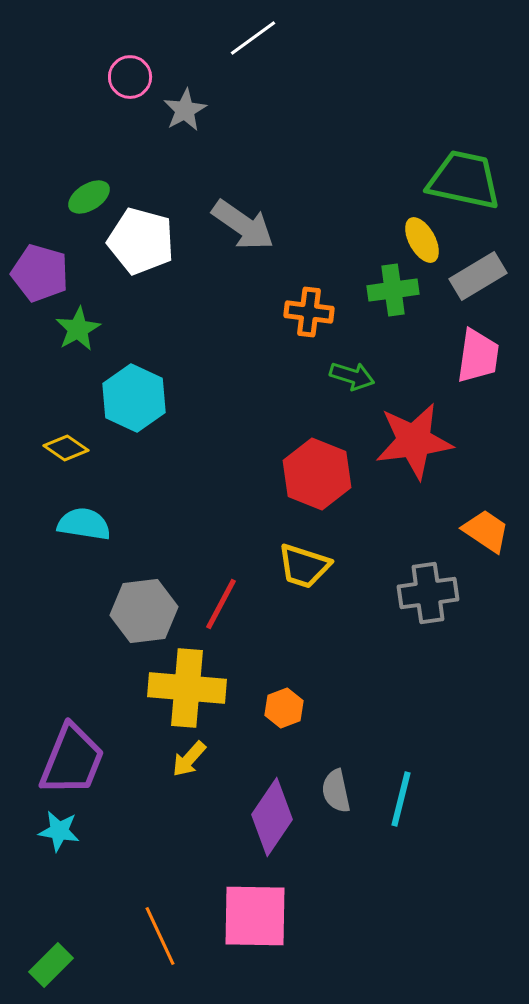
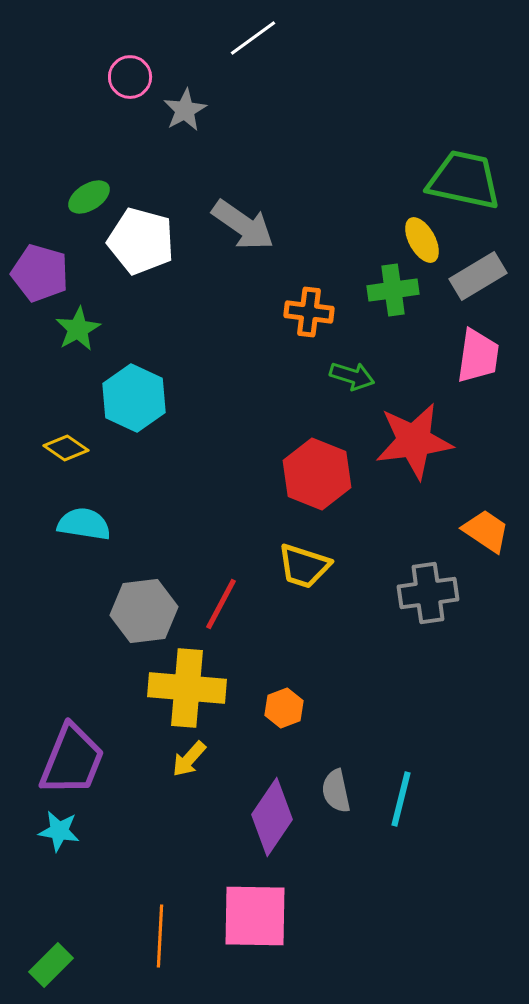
orange line: rotated 28 degrees clockwise
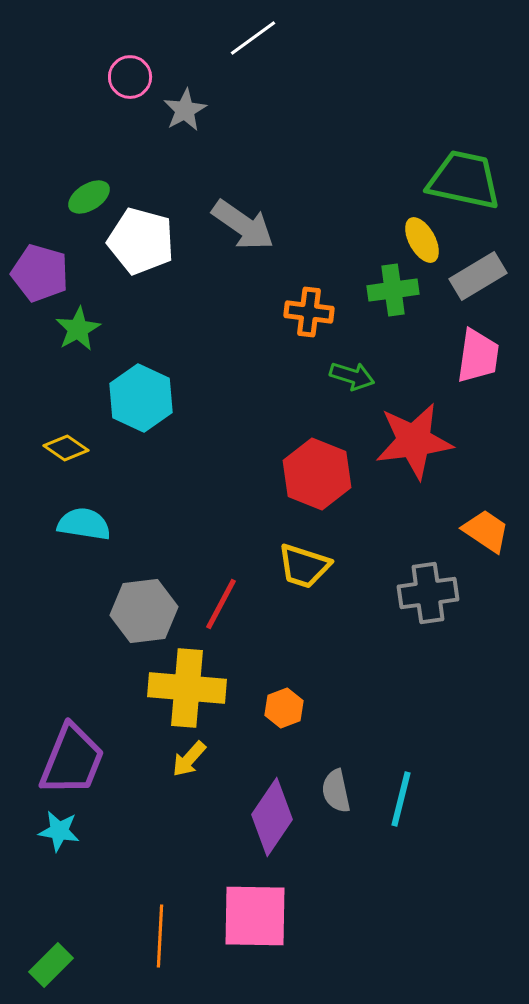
cyan hexagon: moved 7 px right
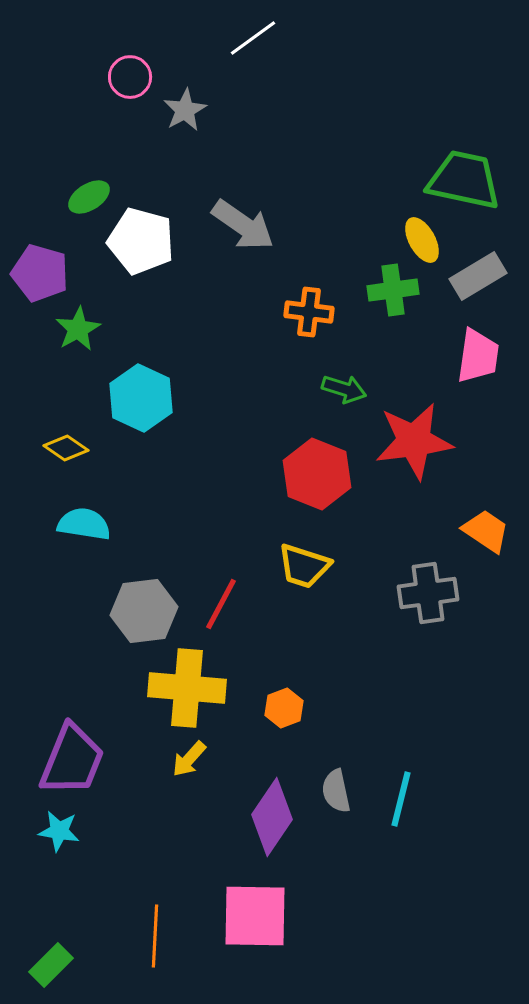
green arrow: moved 8 px left, 13 px down
orange line: moved 5 px left
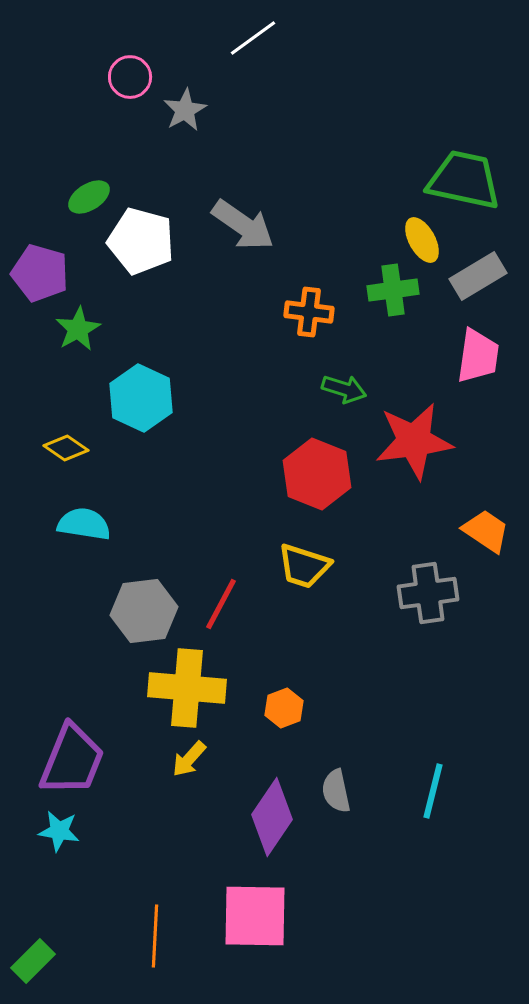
cyan line: moved 32 px right, 8 px up
green rectangle: moved 18 px left, 4 px up
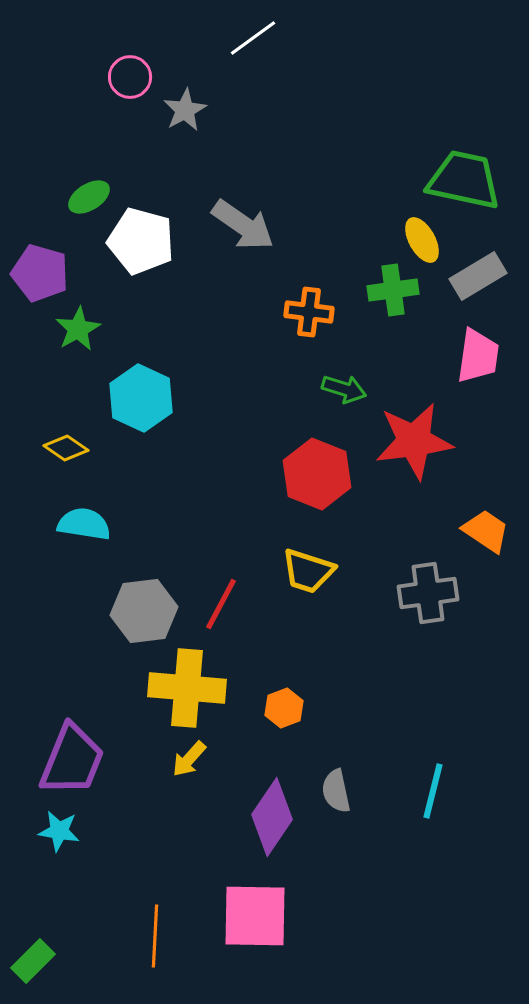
yellow trapezoid: moved 4 px right, 5 px down
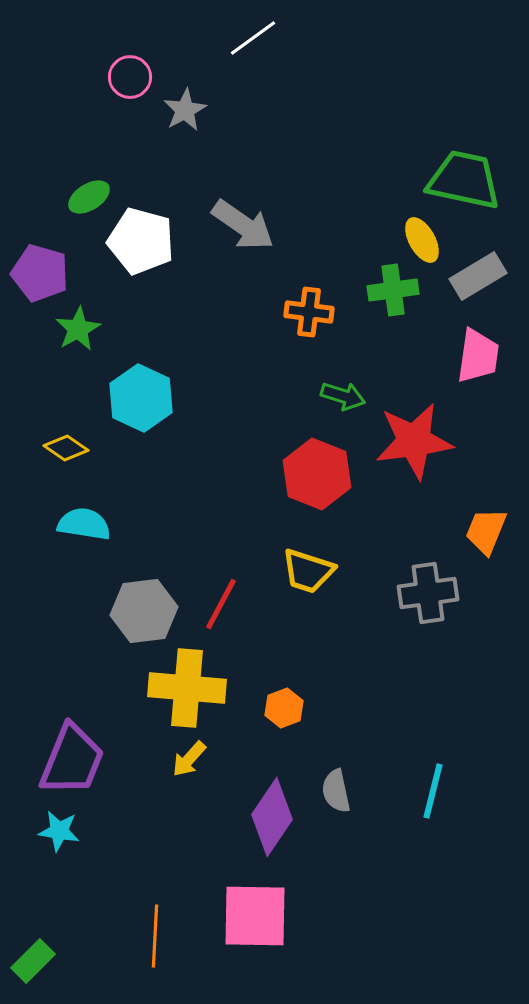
green arrow: moved 1 px left, 7 px down
orange trapezoid: rotated 102 degrees counterclockwise
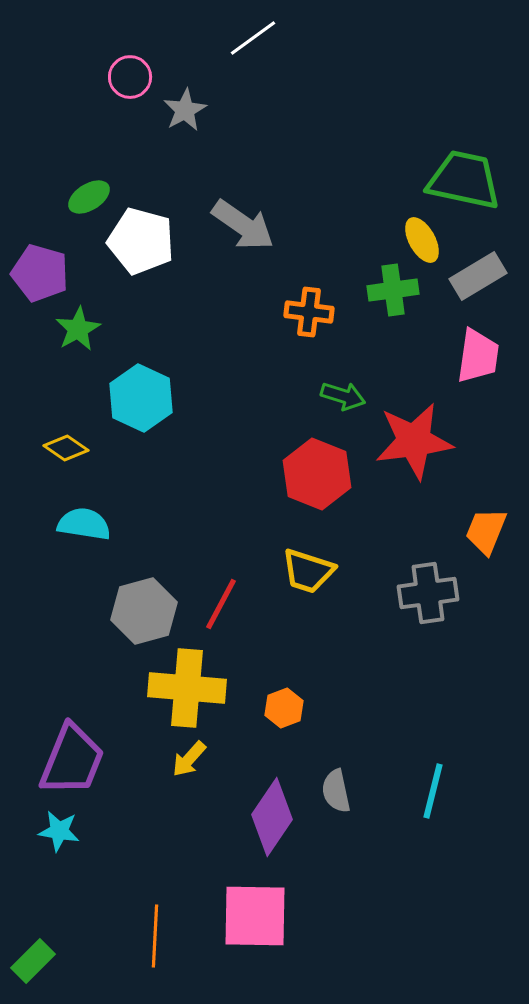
gray hexagon: rotated 8 degrees counterclockwise
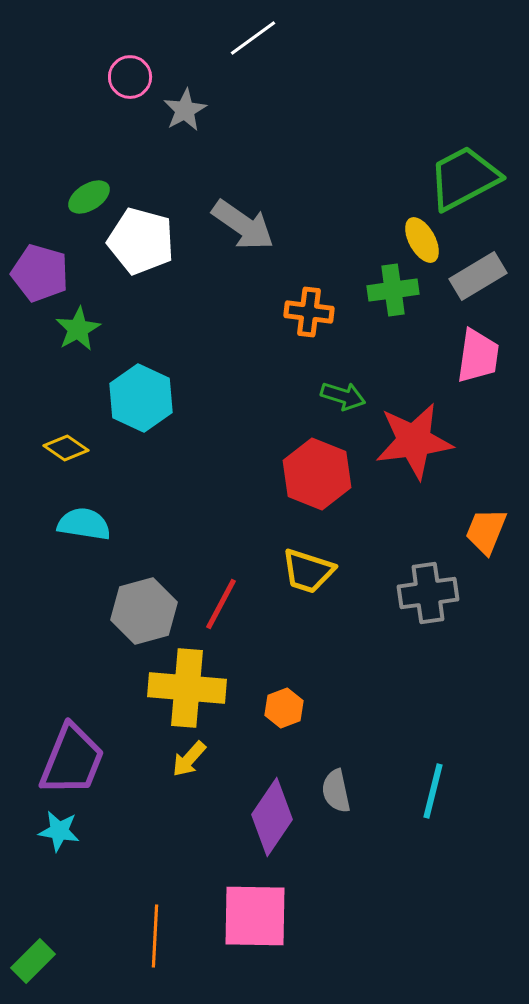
green trapezoid: moved 2 px up; rotated 40 degrees counterclockwise
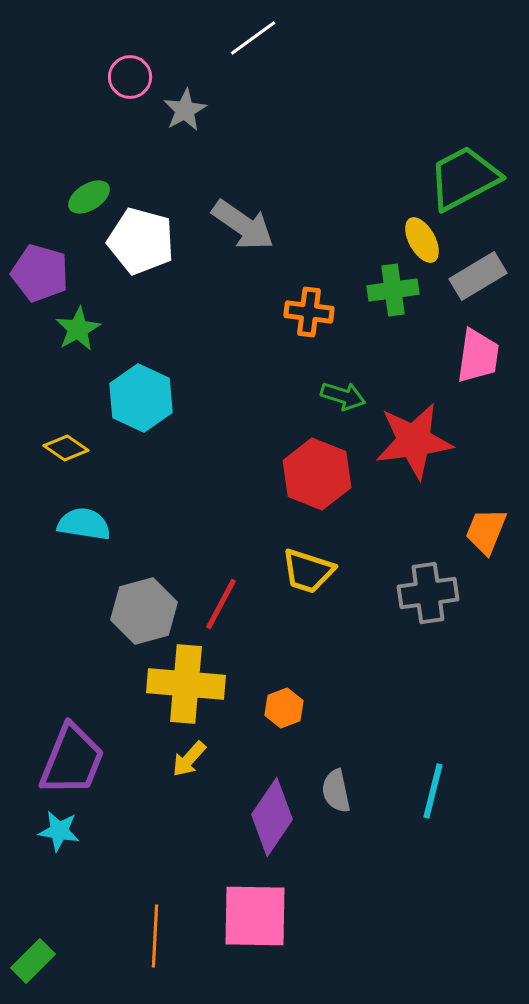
yellow cross: moved 1 px left, 4 px up
